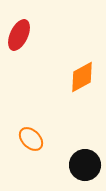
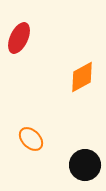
red ellipse: moved 3 px down
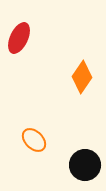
orange diamond: rotated 28 degrees counterclockwise
orange ellipse: moved 3 px right, 1 px down
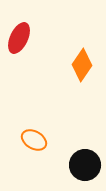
orange diamond: moved 12 px up
orange ellipse: rotated 15 degrees counterclockwise
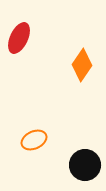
orange ellipse: rotated 55 degrees counterclockwise
